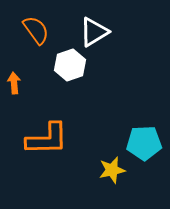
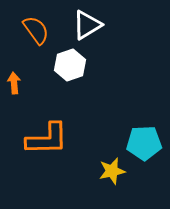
white triangle: moved 7 px left, 7 px up
yellow star: moved 1 px down
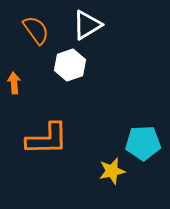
cyan pentagon: moved 1 px left
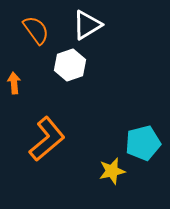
orange L-shape: rotated 39 degrees counterclockwise
cyan pentagon: rotated 12 degrees counterclockwise
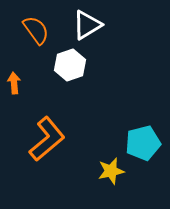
yellow star: moved 1 px left
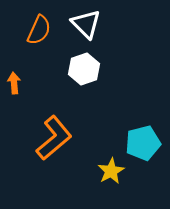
white triangle: moved 1 px left, 1 px up; rotated 44 degrees counterclockwise
orange semicircle: moved 3 px right; rotated 60 degrees clockwise
white hexagon: moved 14 px right, 4 px down
orange L-shape: moved 7 px right, 1 px up
yellow star: rotated 16 degrees counterclockwise
